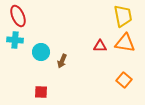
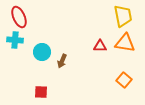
red ellipse: moved 1 px right, 1 px down
cyan circle: moved 1 px right
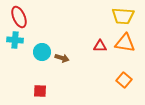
yellow trapezoid: rotated 105 degrees clockwise
brown arrow: moved 3 px up; rotated 96 degrees counterclockwise
red square: moved 1 px left, 1 px up
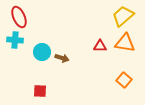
yellow trapezoid: rotated 135 degrees clockwise
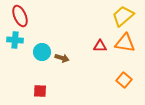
red ellipse: moved 1 px right, 1 px up
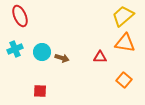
cyan cross: moved 9 px down; rotated 28 degrees counterclockwise
red triangle: moved 11 px down
